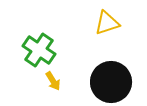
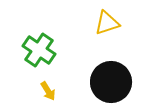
yellow arrow: moved 5 px left, 10 px down
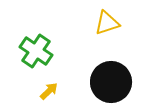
green cross: moved 3 px left, 1 px down
yellow arrow: moved 1 px right; rotated 102 degrees counterclockwise
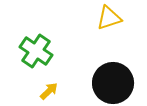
yellow triangle: moved 2 px right, 5 px up
black circle: moved 2 px right, 1 px down
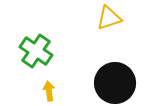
black circle: moved 2 px right
yellow arrow: rotated 54 degrees counterclockwise
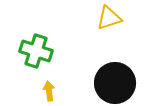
green cross: rotated 16 degrees counterclockwise
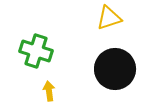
black circle: moved 14 px up
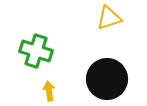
black circle: moved 8 px left, 10 px down
